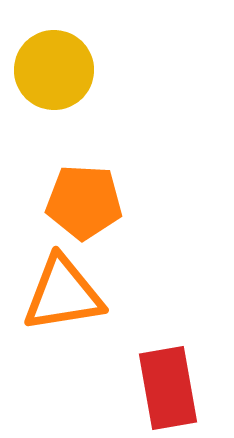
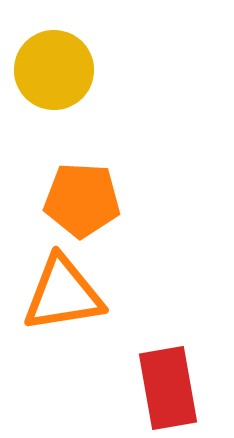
orange pentagon: moved 2 px left, 2 px up
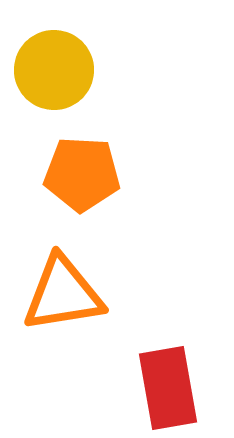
orange pentagon: moved 26 px up
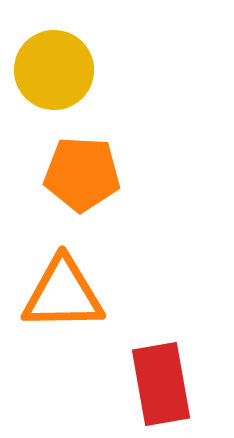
orange triangle: rotated 8 degrees clockwise
red rectangle: moved 7 px left, 4 px up
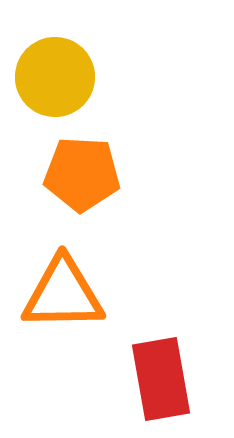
yellow circle: moved 1 px right, 7 px down
red rectangle: moved 5 px up
